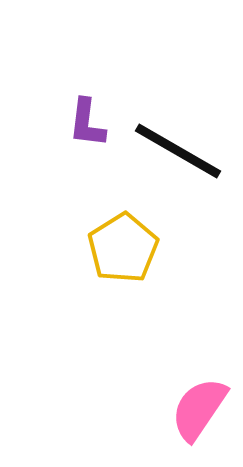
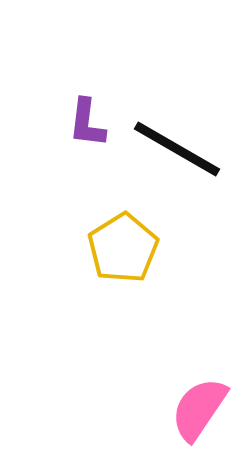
black line: moved 1 px left, 2 px up
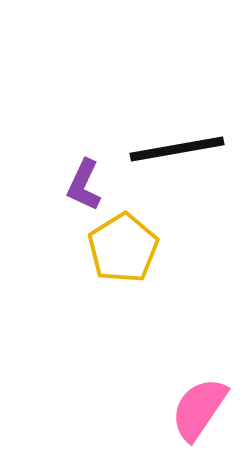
purple L-shape: moved 3 px left, 62 px down; rotated 18 degrees clockwise
black line: rotated 40 degrees counterclockwise
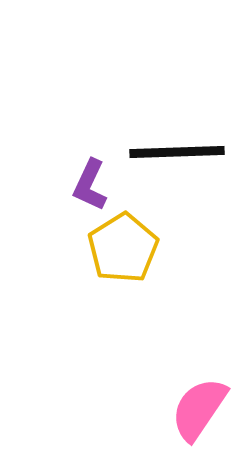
black line: moved 3 px down; rotated 8 degrees clockwise
purple L-shape: moved 6 px right
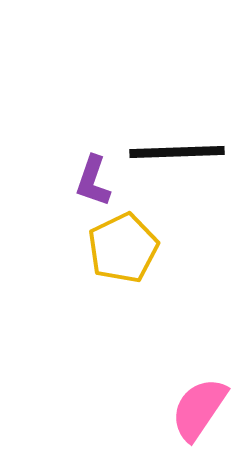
purple L-shape: moved 3 px right, 4 px up; rotated 6 degrees counterclockwise
yellow pentagon: rotated 6 degrees clockwise
